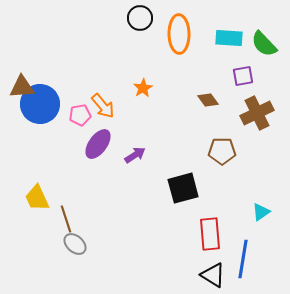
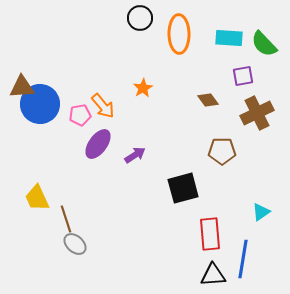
black triangle: rotated 36 degrees counterclockwise
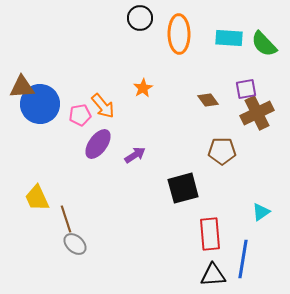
purple square: moved 3 px right, 13 px down
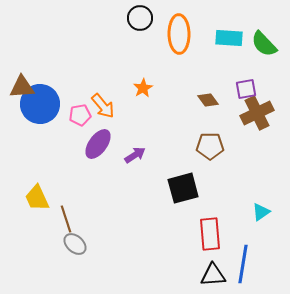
brown pentagon: moved 12 px left, 5 px up
blue line: moved 5 px down
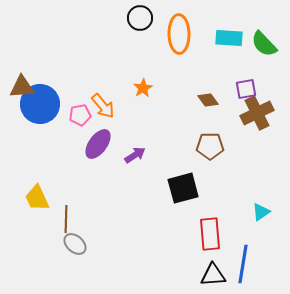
brown line: rotated 20 degrees clockwise
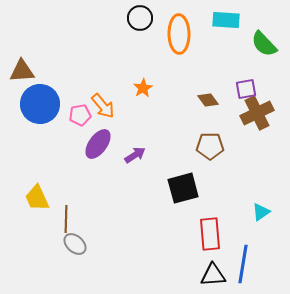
cyan rectangle: moved 3 px left, 18 px up
brown triangle: moved 16 px up
